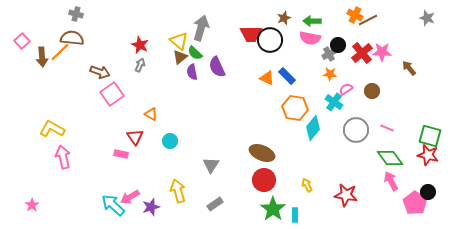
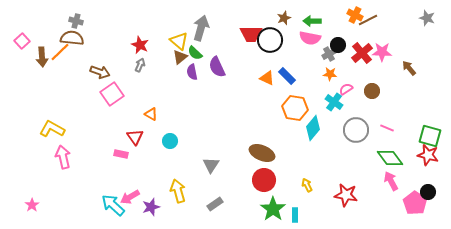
gray cross at (76, 14): moved 7 px down
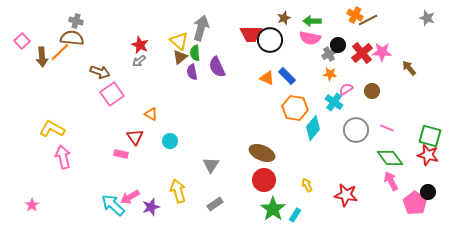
green semicircle at (195, 53): rotated 42 degrees clockwise
gray arrow at (140, 65): moved 1 px left, 4 px up; rotated 152 degrees counterclockwise
cyan rectangle at (295, 215): rotated 32 degrees clockwise
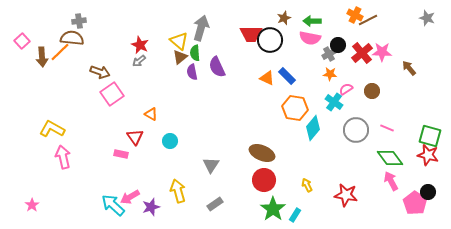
gray cross at (76, 21): moved 3 px right; rotated 24 degrees counterclockwise
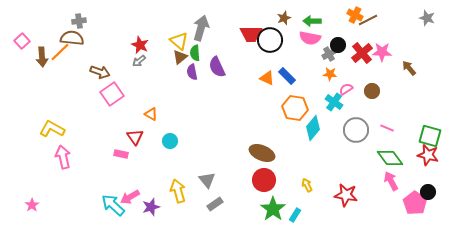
gray triangle at (211, 165): moved 4 px left, 15 px down; rotated 12 degrees counterclockwise
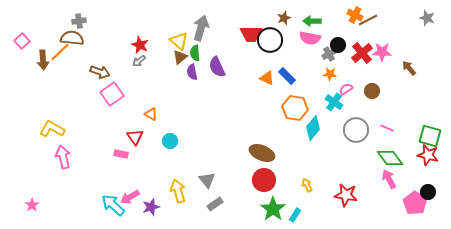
brown arrow at (42, 57): moved 1 px right, 3 px down
pink arrow at (391, 181): moved 2 px left, 2 px up
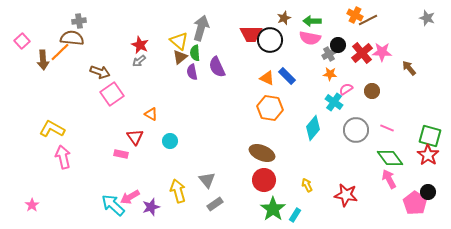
orange hexagon at (295, 108): moved 25 px left
red star at (428, 155): rotated 20 degrees clockwise
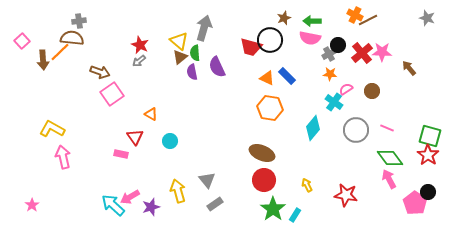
gray arrow at (201, 28): moved 3 px right
red trapezoid at (251, 34): moved 13 px down; rotated 15 degrees clockwise
